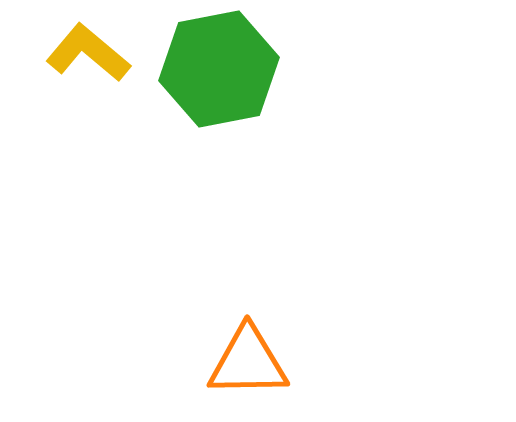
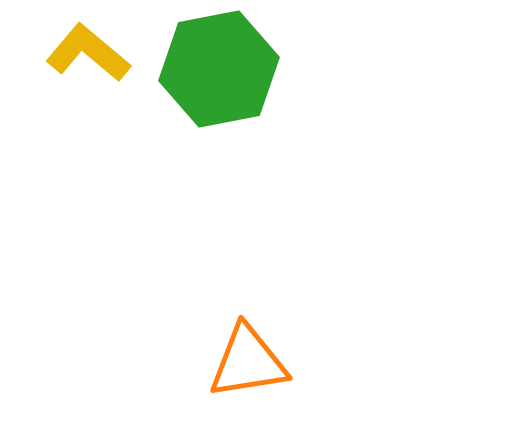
orange triangle: rotated 8 degrees counterclockwise
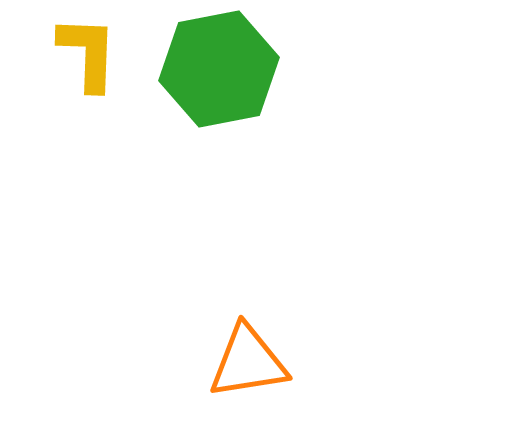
yellow L-shape: rotated 52 degrees clockwise
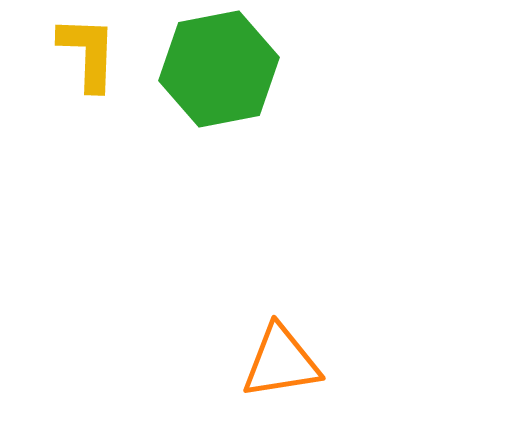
orange triangle: moved 33 px right
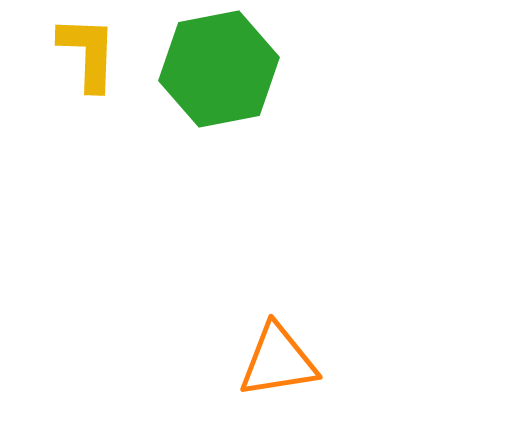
orange triangle: moved 3 px left, 1 px up
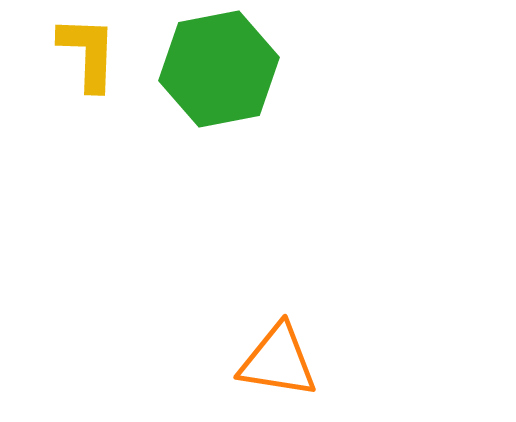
orange triangle: rotated 18 degrees clockwise
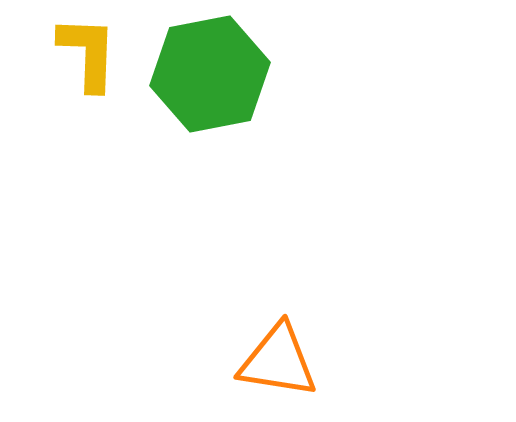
green hexagon: moved 9 px left, 5 px down
